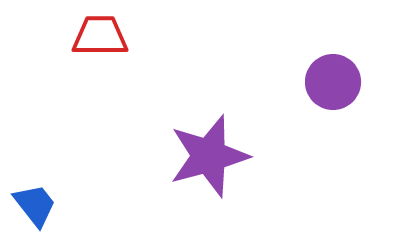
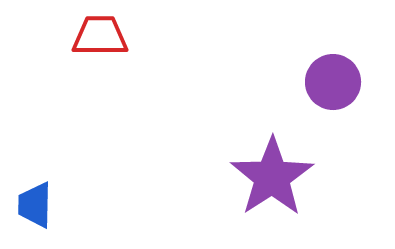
purple star: moved 63 px right, 21 px down; rotated 18 degrees counterclockwise
blue trapezoid: rotated 141 degrees counterclockwise
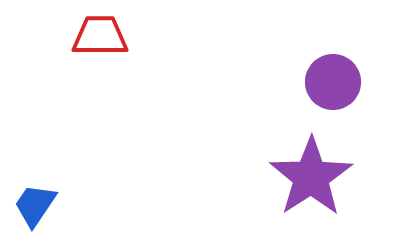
purple star: moved 39 px right
blue trapezoid: rotated 33 degrees clockwise
